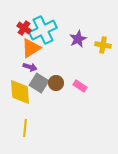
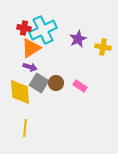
red cross: rotated 24 degrees counterclockwise
yellow cross: moved 2 px down
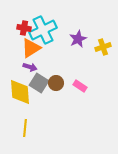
yellow cross: rotated 28 degrees counterclockwise
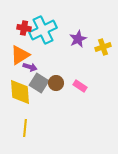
orange triangle: moved 11 px left, 7 px down
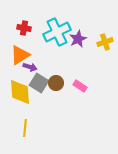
cyan cross: moved 14 px right, 2 px down
yellow cross: moved 2 px right, 5 px up
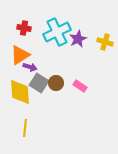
yellow cross: rotated 35 degrees clockwise
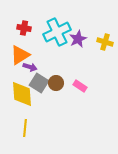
yellow diamond: moved 2 px right, 2 px down
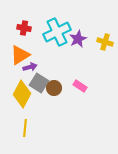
purple arrow: rotated 32 degrees counterclockwise
brown circle: moved 2 px left, 5 px down
yellow diamond: rotated 32 degrees clockwise
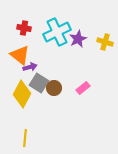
orange triangle: rotated 50 degrees counterclockwise
pink rectangle: moved 3 px right, 2 px down; rotated 72 degrees counterclockwise
yellow line: moved 10 px down
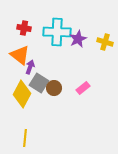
cyan cross: rotated 28 degrees clockwise
purple arrow: rotated 56 degrees counterclockwise
